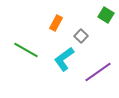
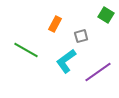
orange rectangle: moved 1 px left, 1 px down
gray square: rotated 32 degrees clockwise
cyan L-shape: moved 2 px right, 2 px down
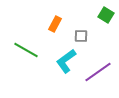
gray square: rotated 16 degrees clockwise
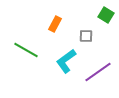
gray square: moved 5 px right
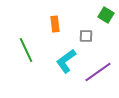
orange rectangle: rotated 35 degrees counterclockwise
green line: rotated 35 degrees clockwise
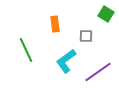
green square: moved 1 px up
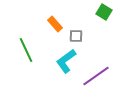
green square: moved 2 px left, 2 px up
orange rectangle: rotated 35 degrees counterclockwise
gray square: moved 10 px left
purple line: moved 2 px left, 4 px down
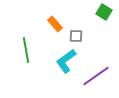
green line: rotated 15 degrees clockwise
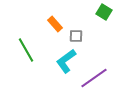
green line: rotated 20 degrees counterclockwise
purple line: moved 2 px left, 2 px down
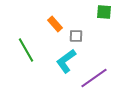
green square: rotated 28 degrees counterclockwise
